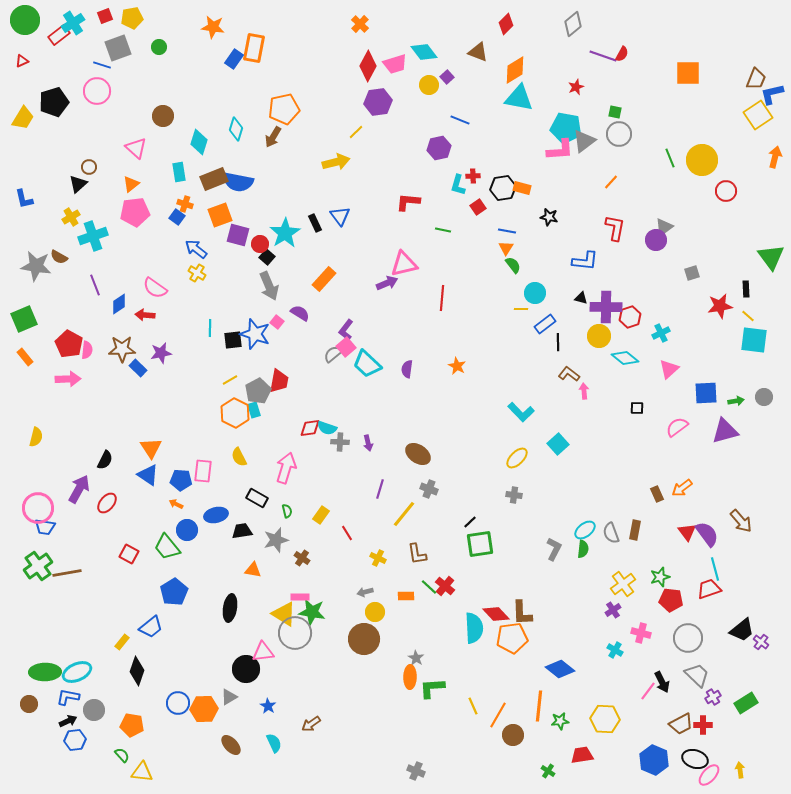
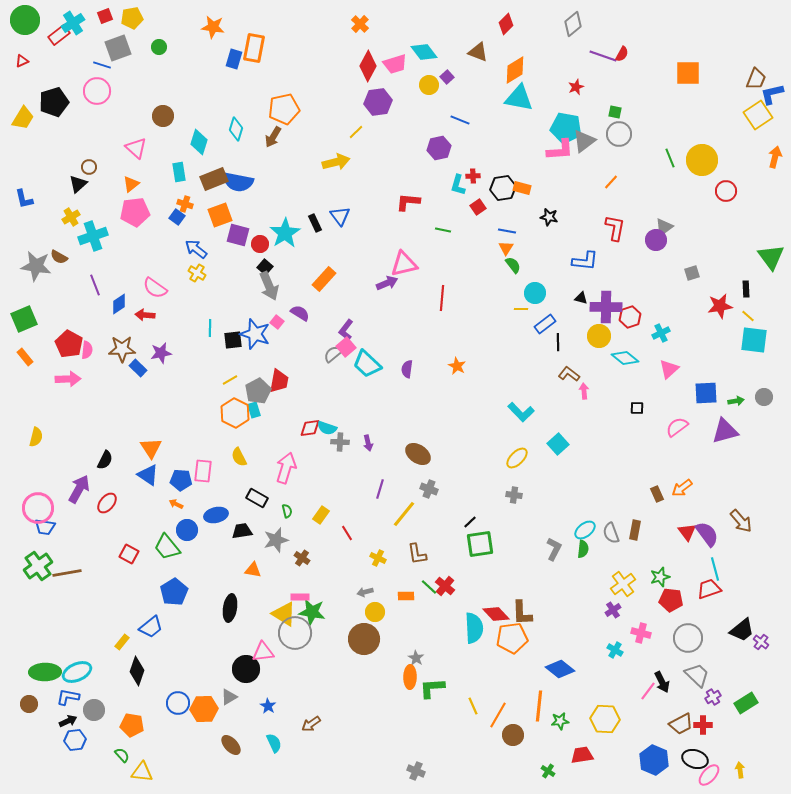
blue rectangle at (234, 59): rotated 18 degrees counterclockwise
black square at (267, 257): moved 2 px left, 10 px down
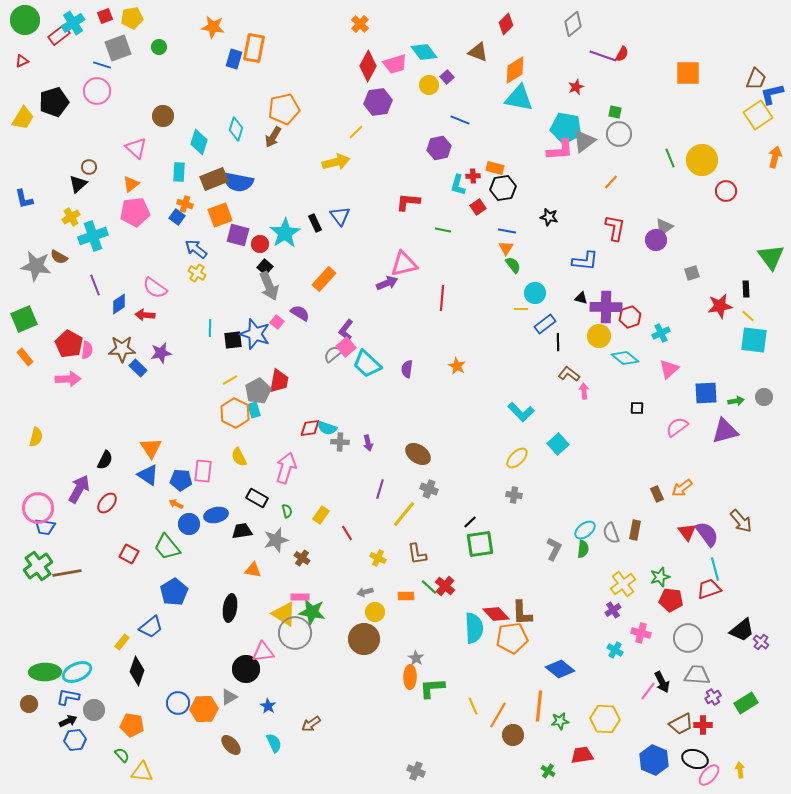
cyan rectangle at (179, 172): rotated 12 degrees clockwise
orange rectangle at (522, 188): moved 27 px left, 20 px up
blue circle at (187, 530): moved 2 px right, 6 px up
gray trapezoid at (697, 675): rotated 40 degrees counterclockwise
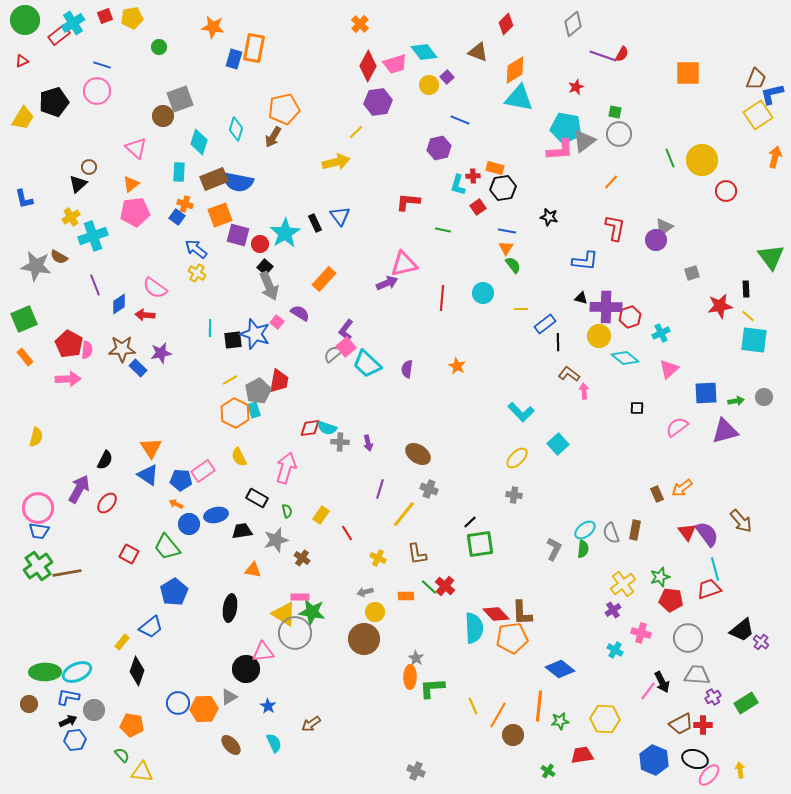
gray square at (118, 48): moved 62 px right, 51 px down
cyan circle at (535, 293): moved 52 px left
pink rectangle at (203, 471): rotated 50 degrees clockwise
blue trapezoid at (45, 527): moved 6 px left, 4 px down
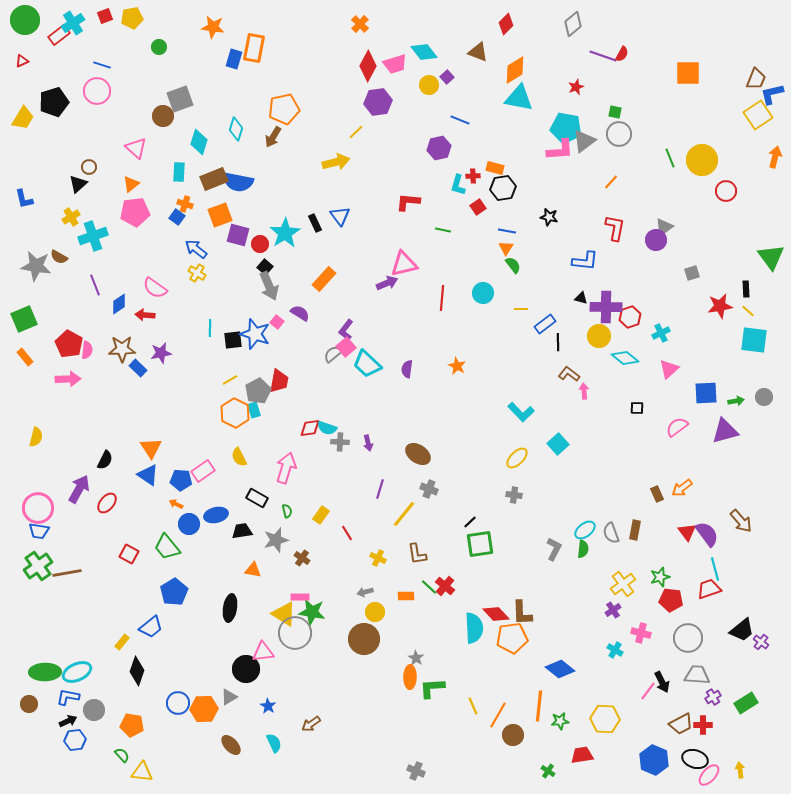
yellow line at (748, 316): moved 5 px up
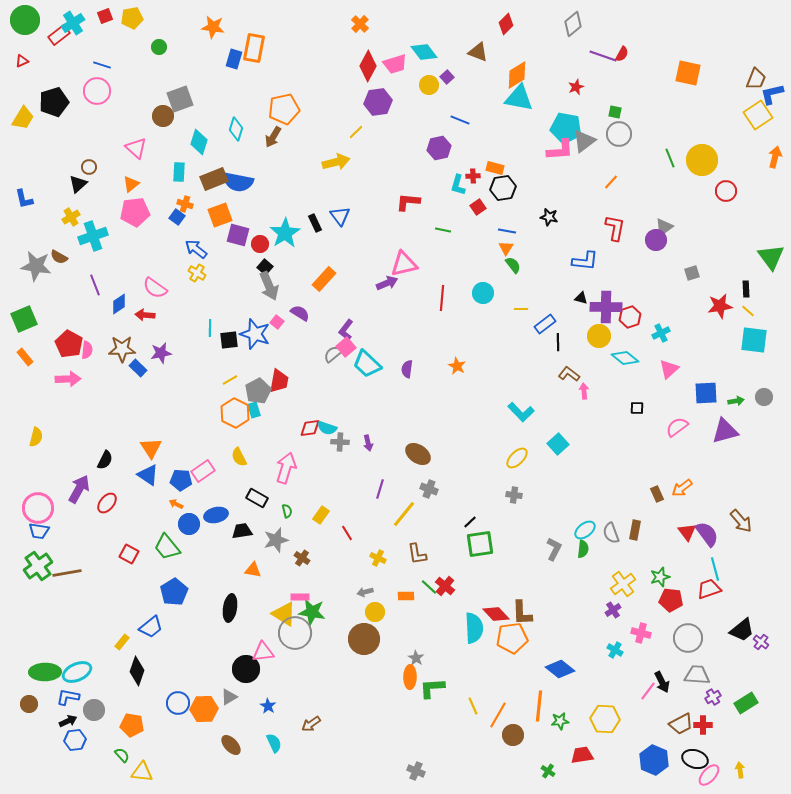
orange diamond at (515, 70): moved 2 px right, 5 px down
orange square at (688, 73): rotated 12 degrees clockwise
black square at (233, 340): moved 4 px left
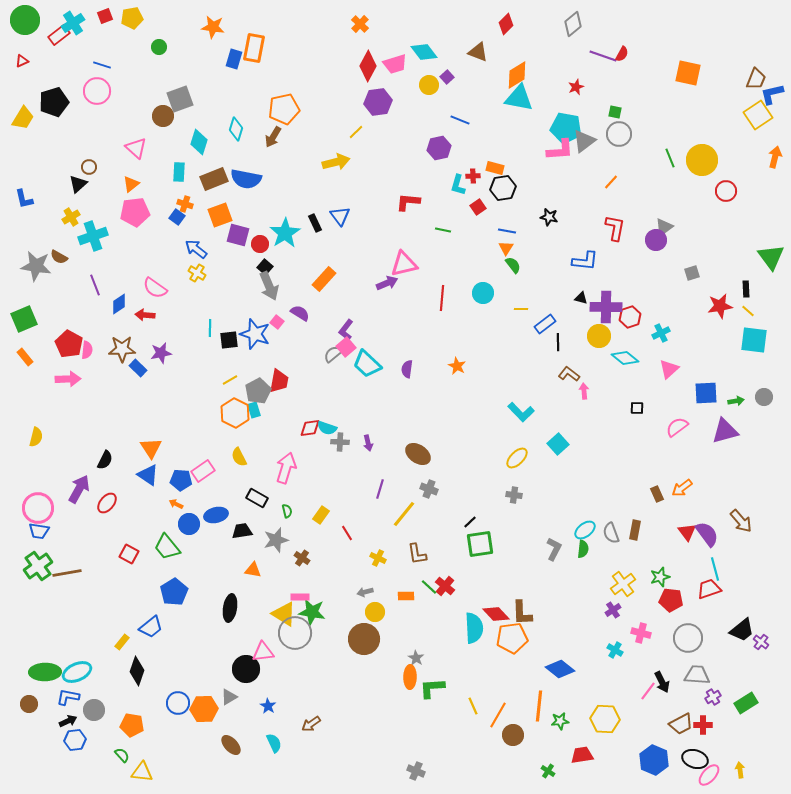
blue semicircle at (238, 182): moved 8 px right, 3 px up
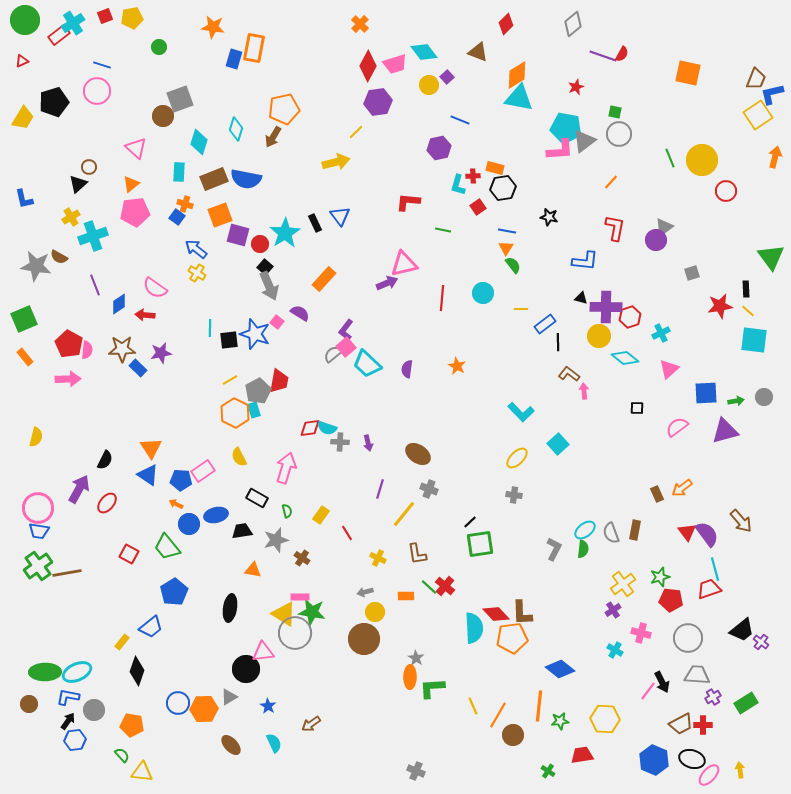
black arrow at (68, 721): rotated 30 degrees counterclockwise
black ellipse at (695, 759): moved 3 px left
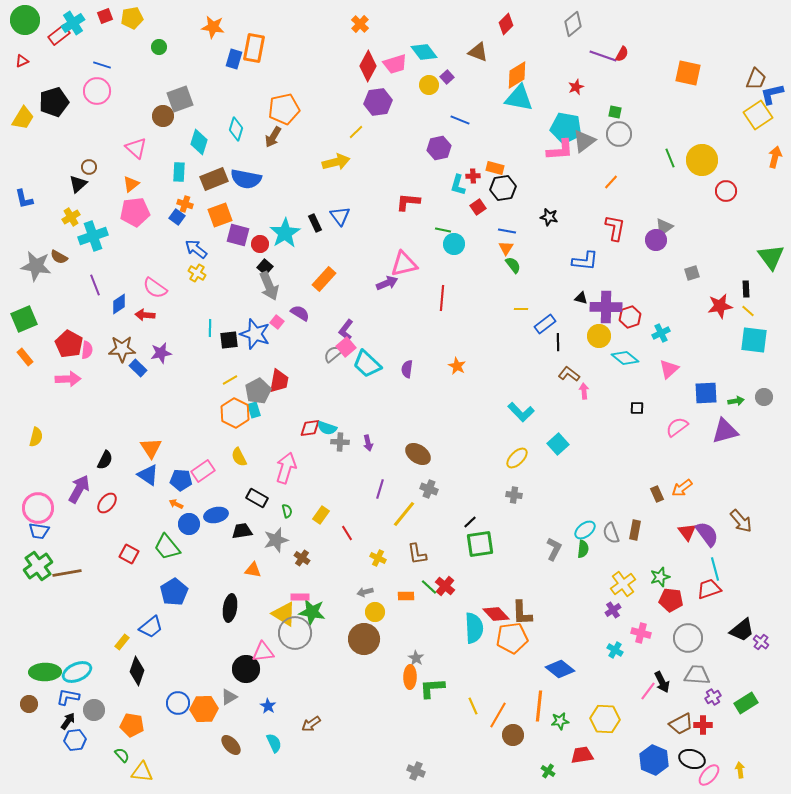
cyan circle at (483, 293): moved 29 px left, 49 px up
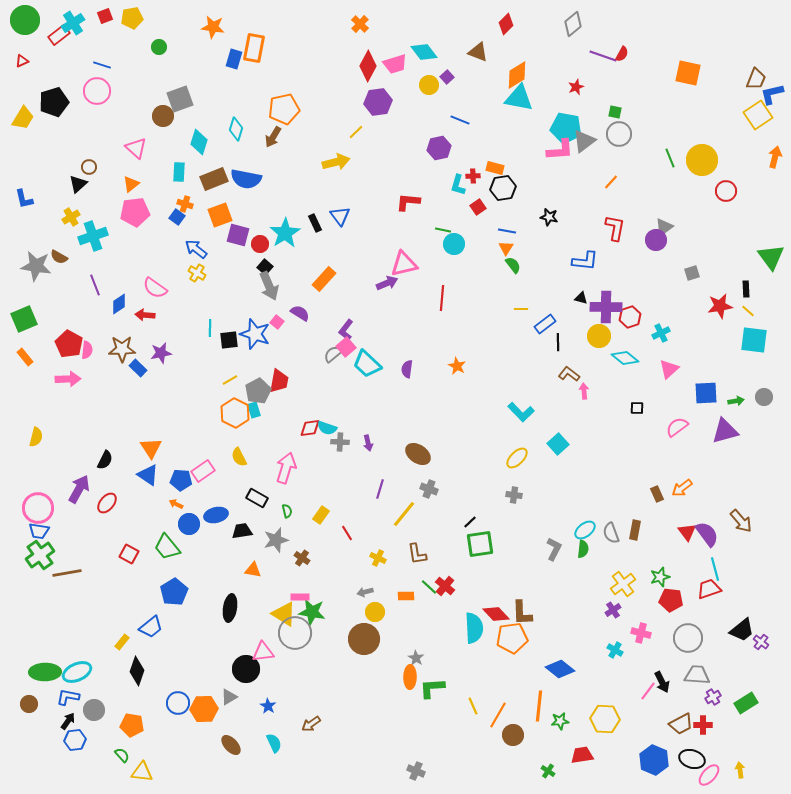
green cross at (38, 566): moved 2 px right, 11 px up
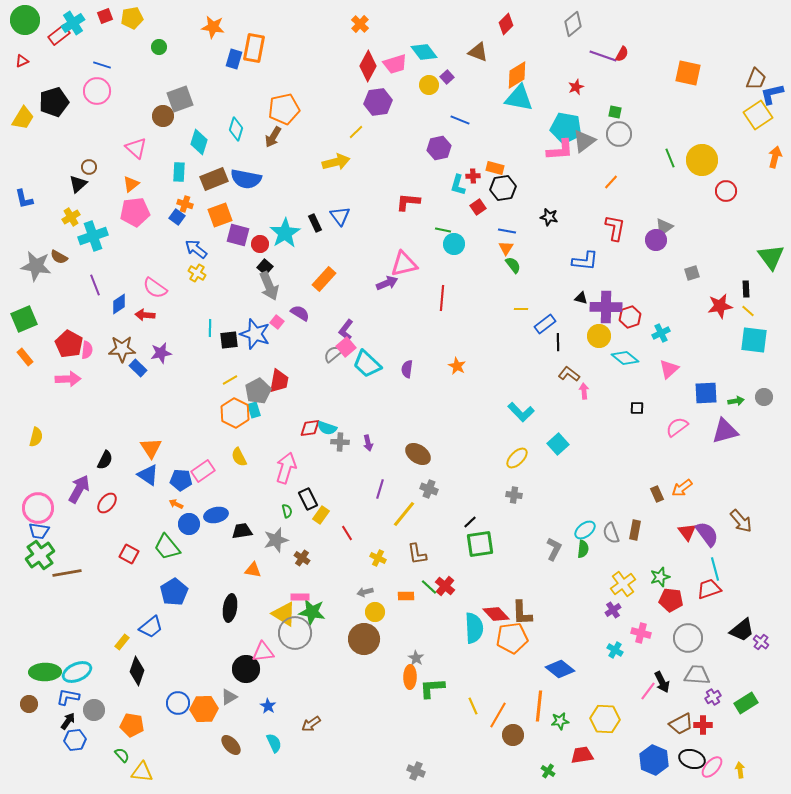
black rectangle at (257, 498): moved 51 px right, 1 px down; rotated 35 degrees clockwise
pink ellipse at (709, 775): moved 3 px right, 8 px up
